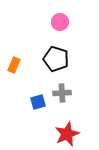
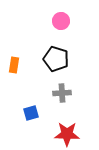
pink circle: moved 1 px right, 1 px up
orange rectangle: rotated 14 degrees counterclockwise
blue square: moved 7 px left, 11 px down
red star: rotated 25 degrees clockwise
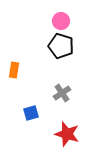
black pentagon: moved 5 px right, 13 px up
orange rectangle: moved 5 px down
gray cross: rotated 30 degrees counterclockwise
red star: rotated 15 degrees clockwise
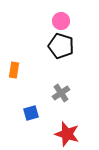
gray cross: moved 1 px left
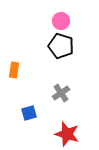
blue square: moved 2 px left
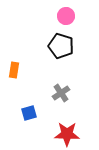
pink circle: moved 5 px right, 5 px up
red star: rotated 15 degrees counterclockwise
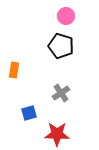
red star: moved 10 px left
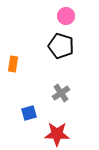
orange rectangle: moved 1 px left, 6 px up
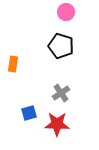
pink circle: moved 4 px up
red star: moved 10 px up
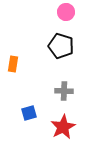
gray cross: moved 3 px right, 2 px up; rotated 36 degrees clockwise
red star: moved 6 px right, 3 px down; rotated 30 degrees counterclockwise
